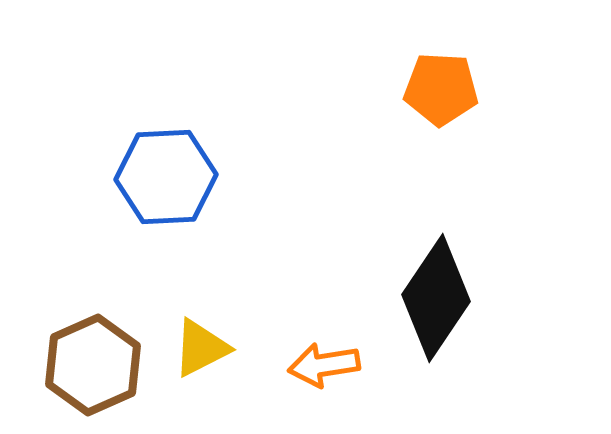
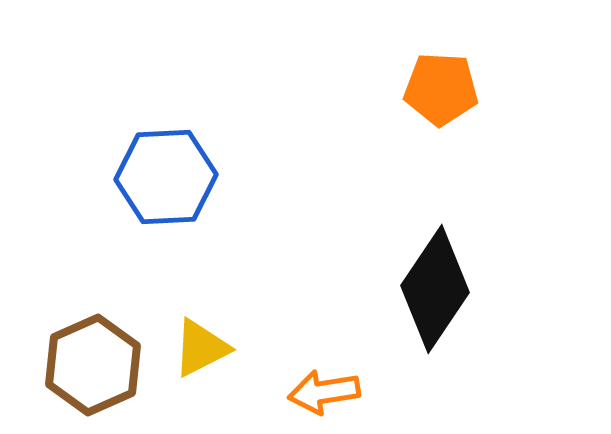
black diamond: moved 1 px left, 9 px up
orange arrow: moved 27 px down
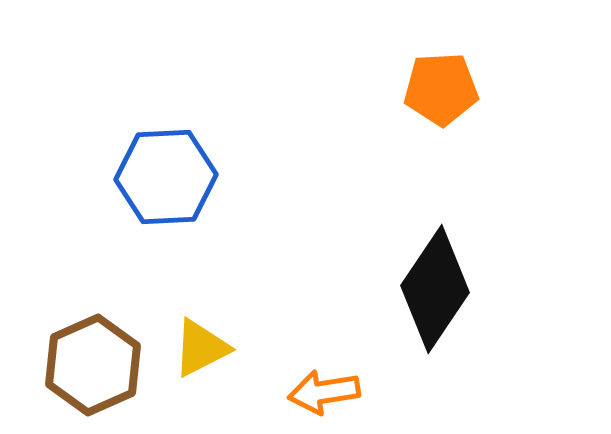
orange pentagon: rotated 6 degrees counterclockwise
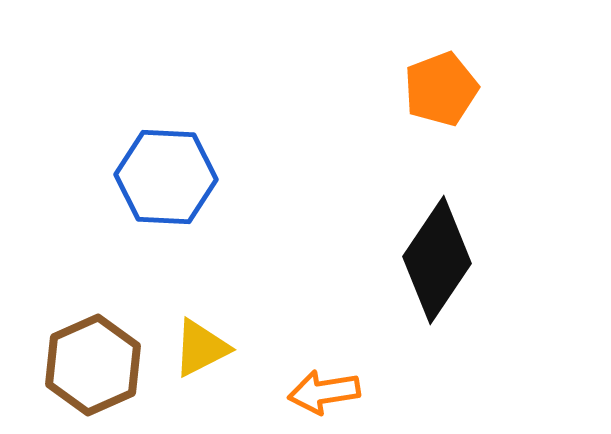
orange pentagon: rotated 18 degrees counterclockwise
blue hexagon: rotated 6 degrees clockwise
black diamond: moved 2 px right, 29 px up
